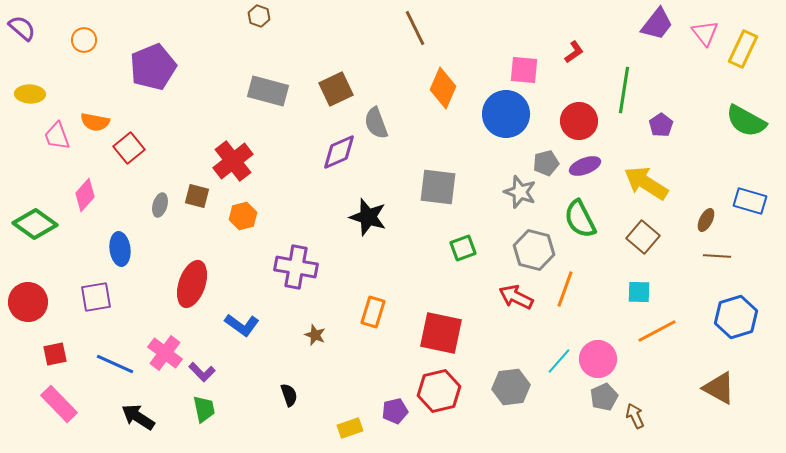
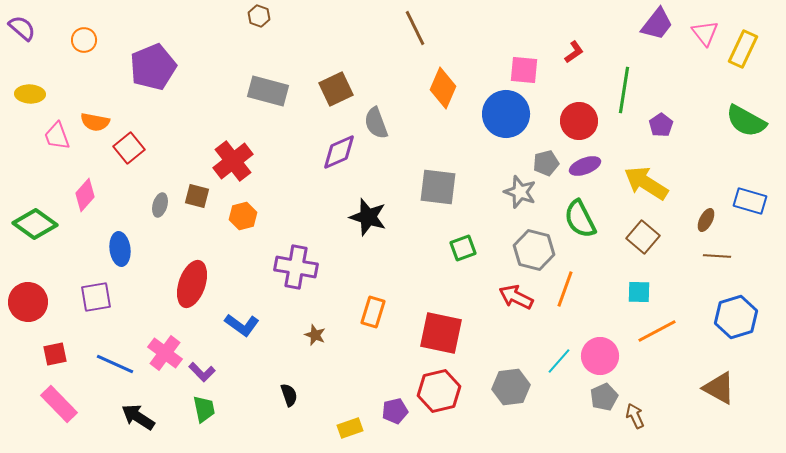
pink circle at (598, 359): moved 2 px right, 3 px up
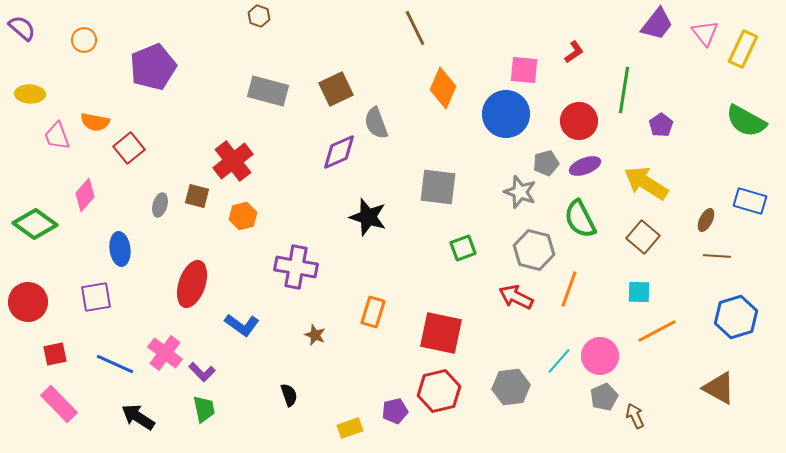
orange line at (565, 289): moved 4 px right
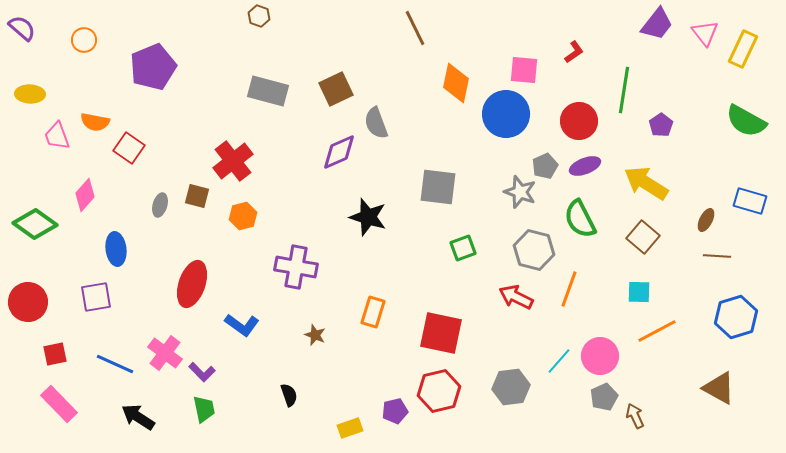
orange diamond at (443, 88): moved 13 px right, 5 px up; rotated 12 degrees counterclockwise
red square at (129, 148): rotated 16 degrees counterclockwise
gray pentagon at (546, 163): moved 1 px left, 3 px down; rotated 10 degrees counterclockwise
blue ellipse at (120, 249): moved 4 px left
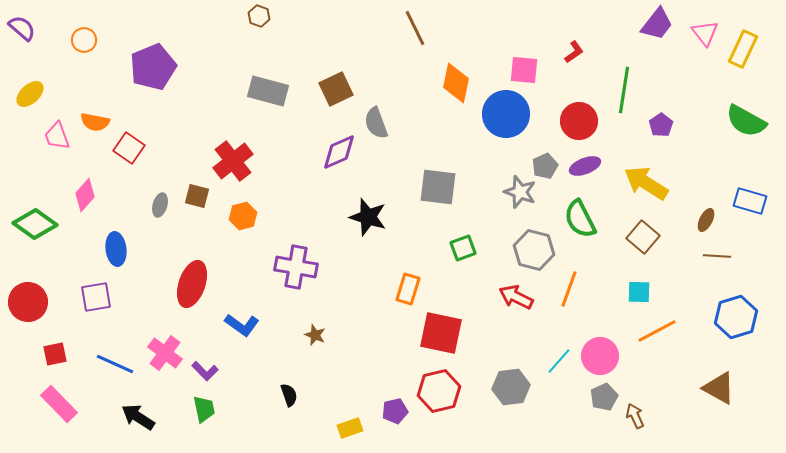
yellow ellipse at (30, 94): rotated 44 degrees counterclockwise
orange rectangle at (373, 312): moved 35 px right, 23 px up
purple L-shape at (202, 372): moved 3 px right, 1 px up
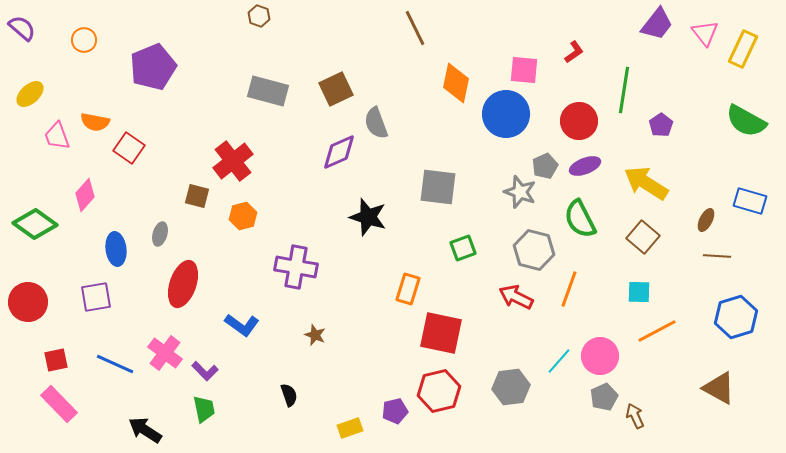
gray ellipse at (160, 205): moved 29 px down
red ellipse at (192, 284): moved 9 px left
red square at (55, 354): moved 1 px right, 6 px down
black arrow at (138, 417): moved 7 px right, 13 px down
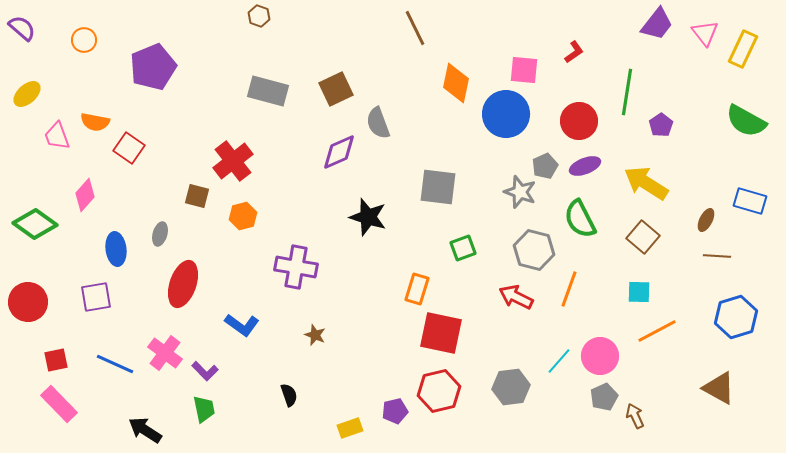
green line at (624, 90): moved 3 px right, 2 px down
yellow ellipse at (30, 94): moved 3 px left
gray semicircle at (376, 123): moved 2 px right
orange rectangle at (408, 289): moved 9 px right
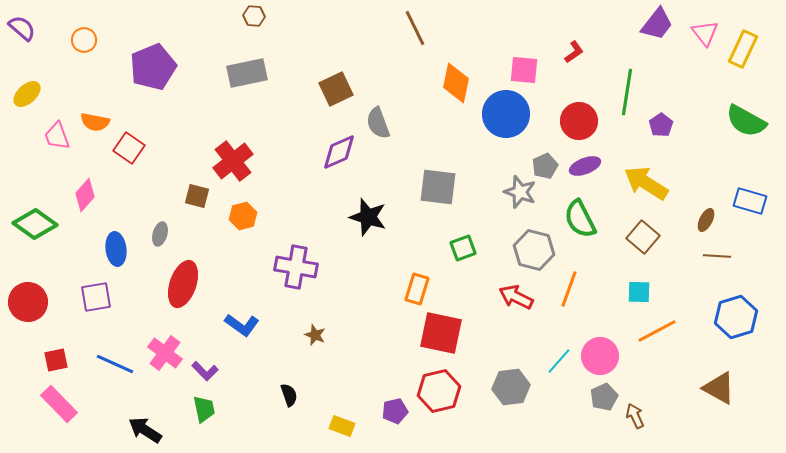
brown hexagon at (259, 16): moved 5 px left; rotated 15 degrees counterclockwise
gray rectangle at (268, 91): moved 21 px left, 18 px up; rotated 27 degrees counterclockwise
yellow rectangle at (350, 428): moved 8 px left, 2 px up; rotated 40 degrees clockwise
